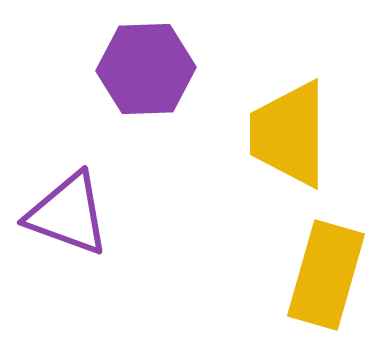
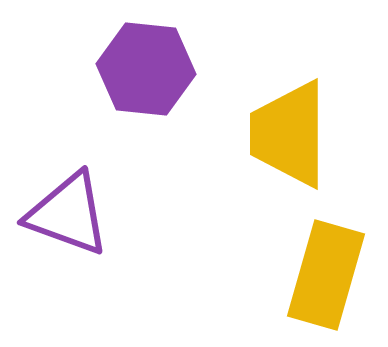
purple hexagon: rotated 8 degrees clockwise
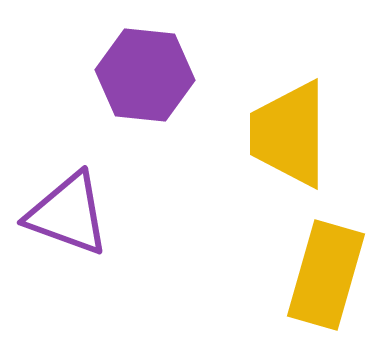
purple hexagon: moved 1 px left, 6 px down
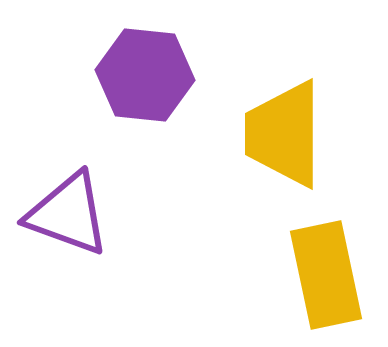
yellow trapezoid: moved 5 px left
yellow rectangle: rotated 28 degrees counterclockwise
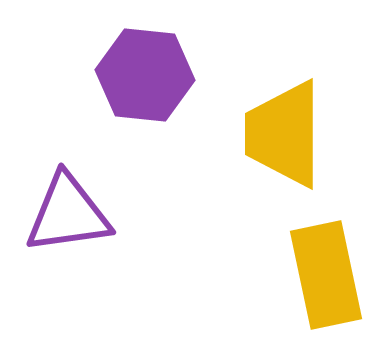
purple triangle: rotated 28 degrees counterclockwise
